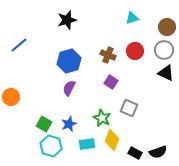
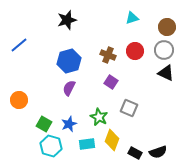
orange circle: moved 8 px right, 3 px down
green star: moved 3 px left, 1 px up
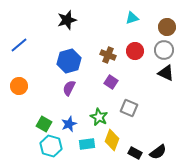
orange circle: moved 14 px up
black semicircle: rotated 18 degrees counterclockwise
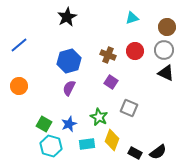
black star: moved 3 px up; rotated 12 degrees counterclockwise
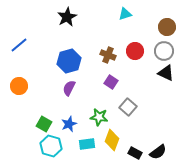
cyan triangle: moved 7 px left, 4 px up
gray circle: moved 1 px down
gray square: moved 1 px left, 1 px up; rotated 18 degrees clockwise
green star: rotated 18 degrees counterclockwise
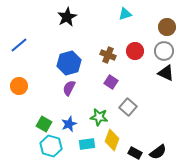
blue hexagon: moved 2 px down
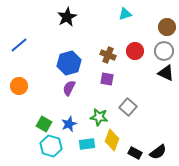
purple square: moved 4 px left, 3 px up; rotated 24 degrees counterclockwise
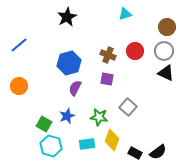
purple semicircle: moved 6 px right
blue star: moved 2 px left, 8 px up
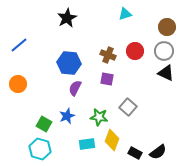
black star: moved 1 px down
blue hexagon: rotated 20 degrees clockwise
orange circle: moved 1 px left, 2 px up
cyan hexagon: moved 11 px left, 3 px down
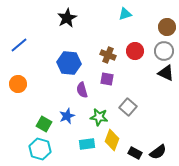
purple semicircle: moved 7 px right, 2 px down; rotated 42 degrees counterclockwise
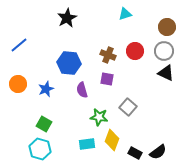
blue star: moved 21 px left, 27 px up
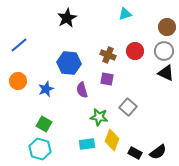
orange circle: moved 3 px up
